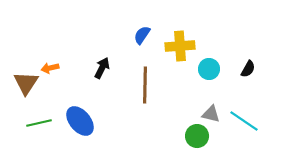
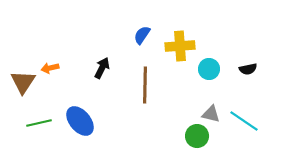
black semicircle: rotated 48 degrees clockwise
brown triangle: moved 3 px left, 1 px up
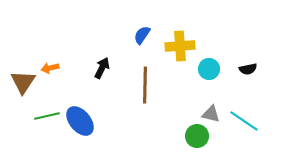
green line: moved 8 px right, 7 px up
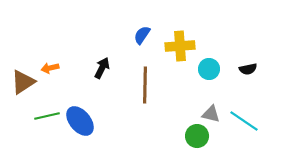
brown triangle: rotated 24 degrees clockwise
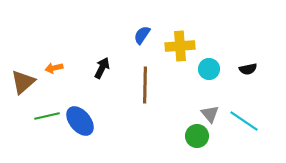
orange arrow: moved 4 px right
brown triangle: rotated 8 degrees counterclockwise
gray triangle: moved 1 px left; rotated 36 degrees clockwise
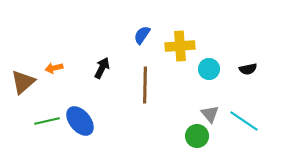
green line: moved 5 px down
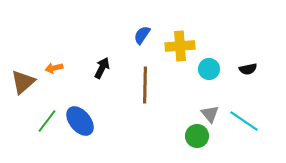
green line: rotated 40 degrees counterclockwise
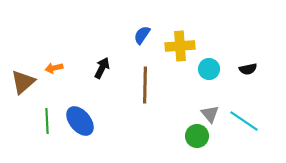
green line: rotated 40 degrees counterclockwise
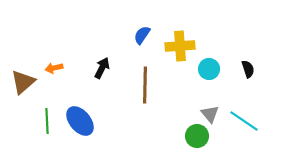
black semicircle: rotated 96 degrees counterclockwise
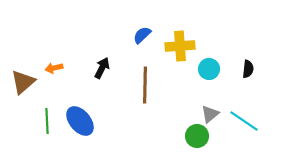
blue semicircle: rotated 12 degrees clockwise
black semicircle: rotated 24 degrees clockwise
gray triangle: rotated 30 degrees clockwise
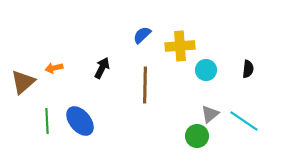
cyan circle: moved 3 px left, 1 px down
